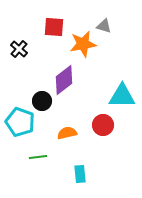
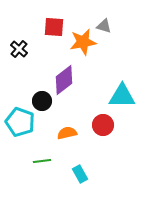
orange star: moved 2 px up
green line: moved 4 px right, 4 px down
cyan rectangle: rotated 24 degrees counterclockwise
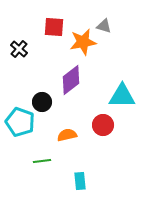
purple diamond: moved 7 px right
black circle: moved 1 px down
orange semicircle: moved 2 px down
cyan rectangle: moved 7 px down; rotated 24 degrees clockwise
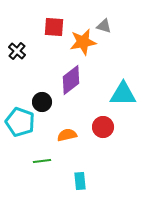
black cross: moved 2 px left, 2 px down
cyan triangle: moved 1 px right, 2 px up
red circle: moved 2 px down
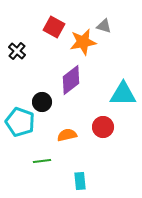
red square: rotated 25 degrees clockwise
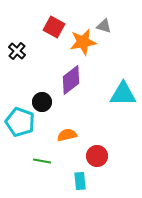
red circle: moved 6 px left, 29 px down
green line: rotated 18 degrees clockwise
